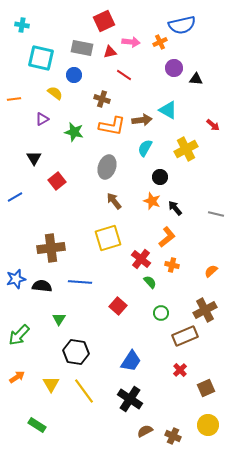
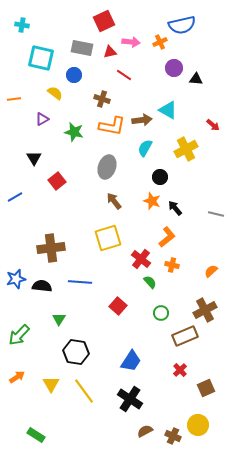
green rectangle at (37, 425): moved 1 px left, 10 px down
yellow circle at (208, 425): moved 10 px left
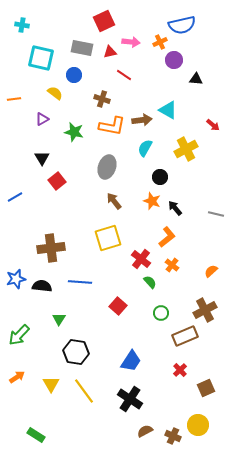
purple circle at (174, 68): moved 8 px up
black triangle at (34, 158): moved 8 px right
orange cross at (172, 265): rotated 24 degrees clockwise
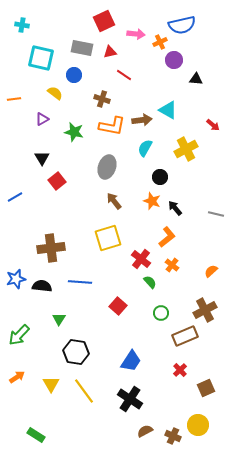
pink arrow at (131, 42): moved 5 px right, 8 px up
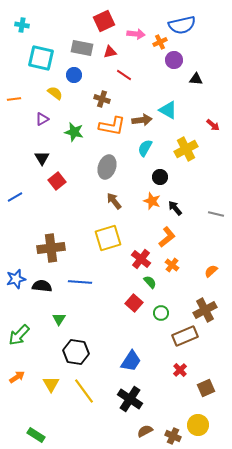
red square at (118, 306): moved 16 px right, 3 px up
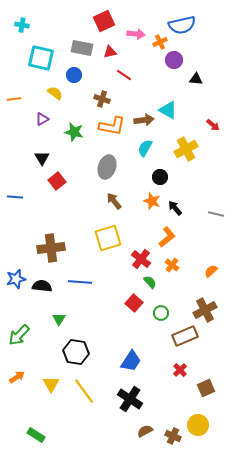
brown arrow at (142, 120): moved 2 px right
blue line at (15, 197): rotated 35 degrees clockwise
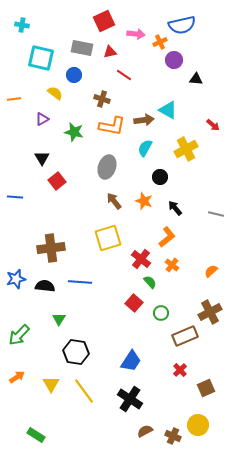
orange star at (152, 201): moved 8 px left
black semicircle at (42, 286): moved 3 px right
brown cross at (205, 310): moved 5 px right, 2 px down
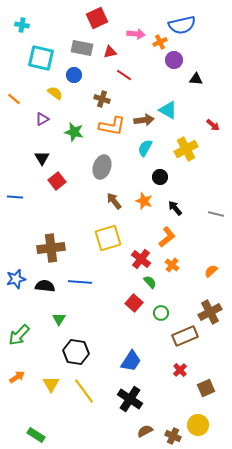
red square at (104, 21): moved 7 px left, 3 px up
orange line at (14, 99): rotated 48 degrees clockwise
gray ellipse at (107, 167): moved 5 px left
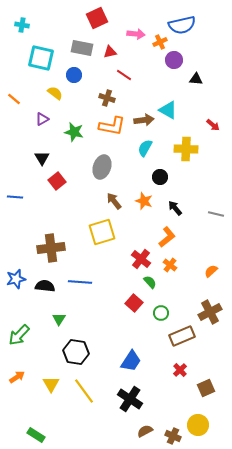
brown cross at (102, 99): moved 5 px right, 1 px up
yellow cross at (186, 149): rotated 30 degrees clockwise
yellow square at (108, 238): moved 6 px left, 6 px up
orange cross at (172, 265): moved 2 px left
brown rectangle at (185, 336): moved 3 px left
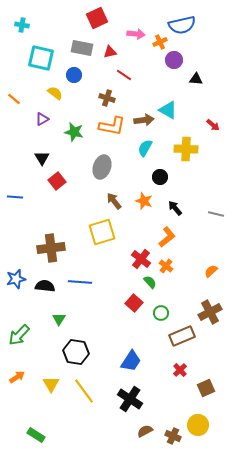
orange cross at (170, 265): moved 4 px left, 1 px down
